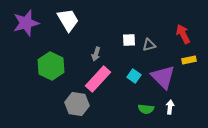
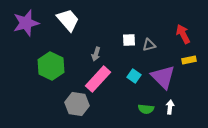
white trapezoid: rotated 10 degrees counterclockwise
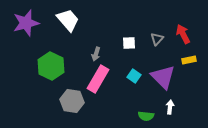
white square: moved 3 px down
gray triangle: moved 8 px right, 6 px up; rotated 32 degrees counterclockwise
pink rectangle: rotated 12 degrees counterclockwise
gray hexagon: moved 5 px left, 3 px up
green semicircle: moved 7 px down
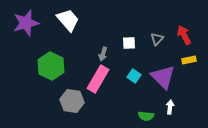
red arrow: moved 1 px right, 1 px down
gray arrow: moved 7 px right
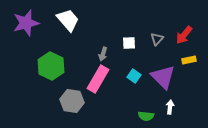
red arrow: rotated 114 degrees counterclockwise
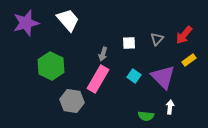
yellow rectangle: rotated 24 degrees counterclockwise
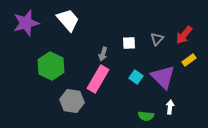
cyan square: moved 2 px right, 1 px down
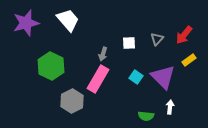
gray hexagon: rotated 25 degrees clockwise
